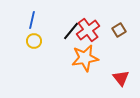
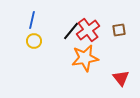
brown square: rotated 24 degrees clockwise
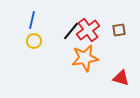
red triangle: rotated 36 degrees counterclockwise
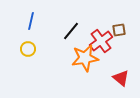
blue line: moved 1 px left, 1 px down
red cross: moved 13 px right, 11 px down
yellow circle: moved 6 px left, 8 px down
red triangle: rotated 24 degrees clockwise
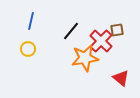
brown square: moved 2 px left
red cross: rotated 10 degrees counterclockwise
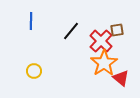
blue line: rotated 12 degrees counterclockwise
yellow circle: moved 6 px right, 22 px down
orange star: moved 19 px right, 5 px down; rotated 24 degrees counterclockwise
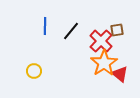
blue line: moved 14 px right, 5 px down
red triangle: moved 1 px left, 4 px up
